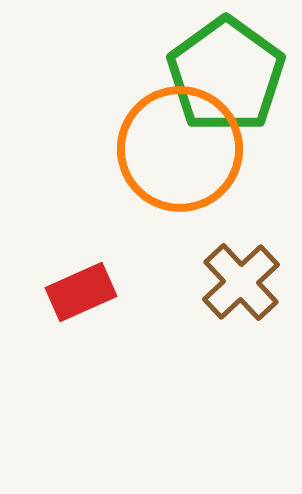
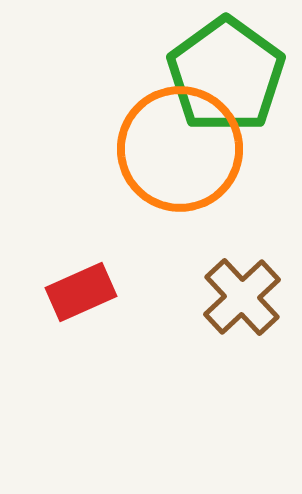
brown cross: moved 1 px right, 15 px down
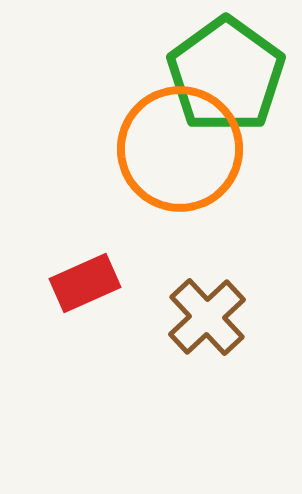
red rectangle: moved 4 px right, 9 px up
brown cross: moved 35 px left, 20 px down
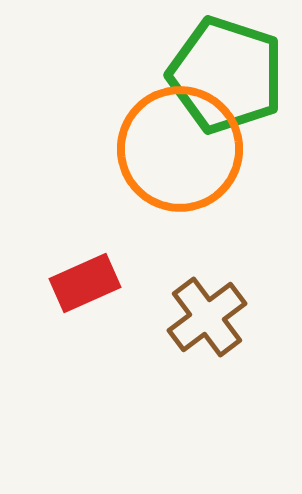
green pentagon: rotated 18 degrees counterclockwise
brown cross: rotated 6 degrees clockwise
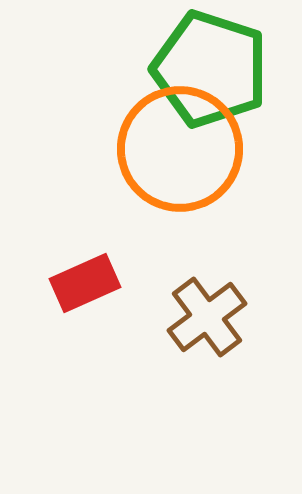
green pentagon: moved 16 px left, 6 px up
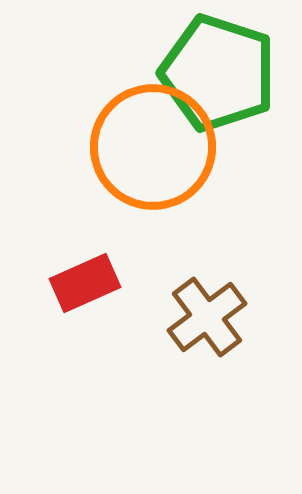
green pentagon: moved 8 px right, 4 px down
orange circle: moved 27 px left, 2 px up
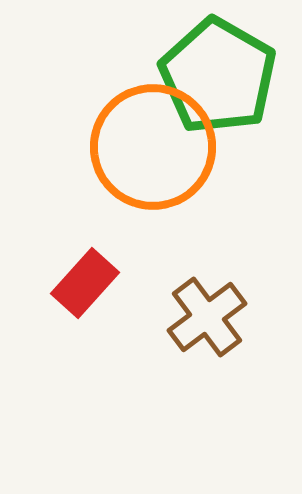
green pentagon: moved 3 px down; rotated 12 degrees clockwise
red rectangle: rotated 24 degrees counterclockwise
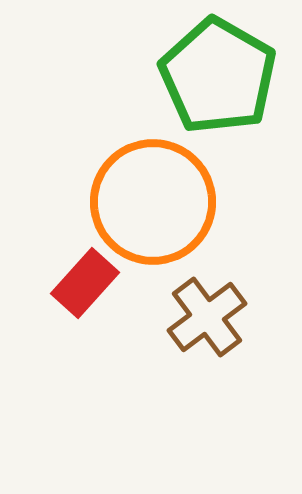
orange circle: moved 55 px down
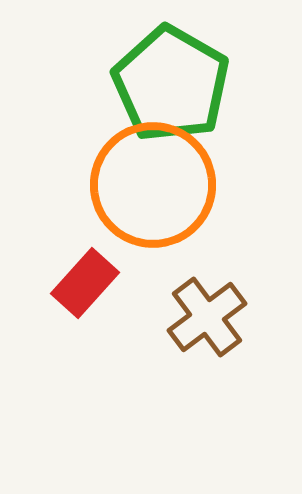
green pentagon: moved 47 px left, 8 px down
orange circle: moved 17 px up
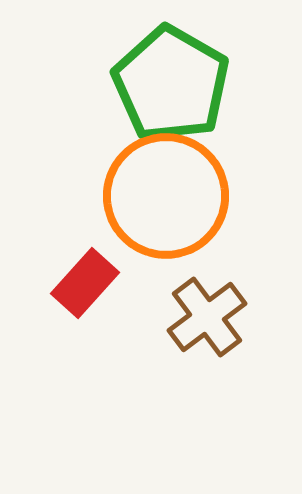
orange circle: moved 13 px right, 11 px down
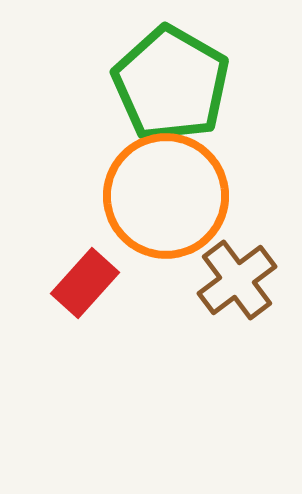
brown cross: moved 30 px right, 37 px up
